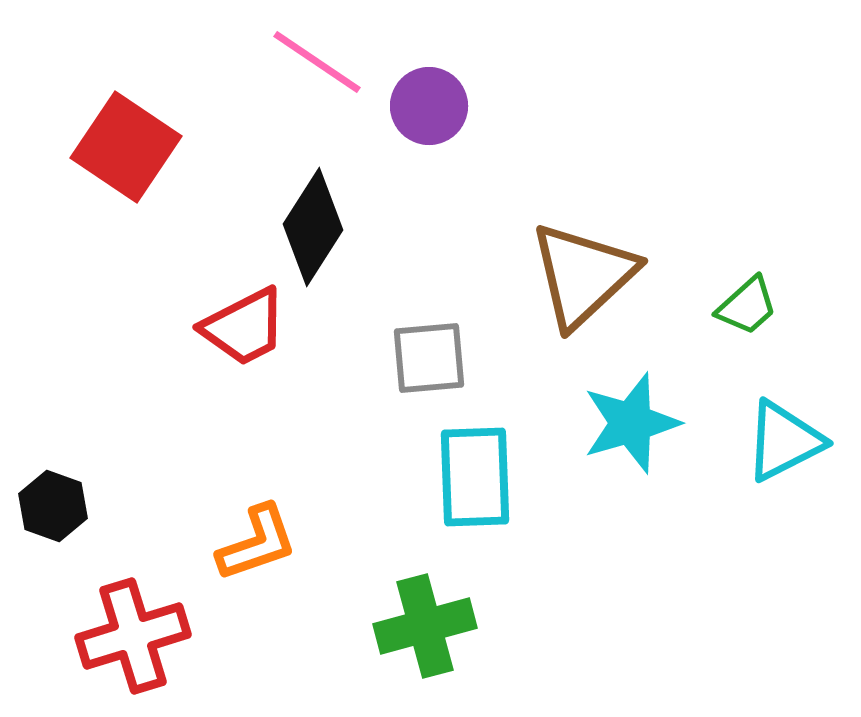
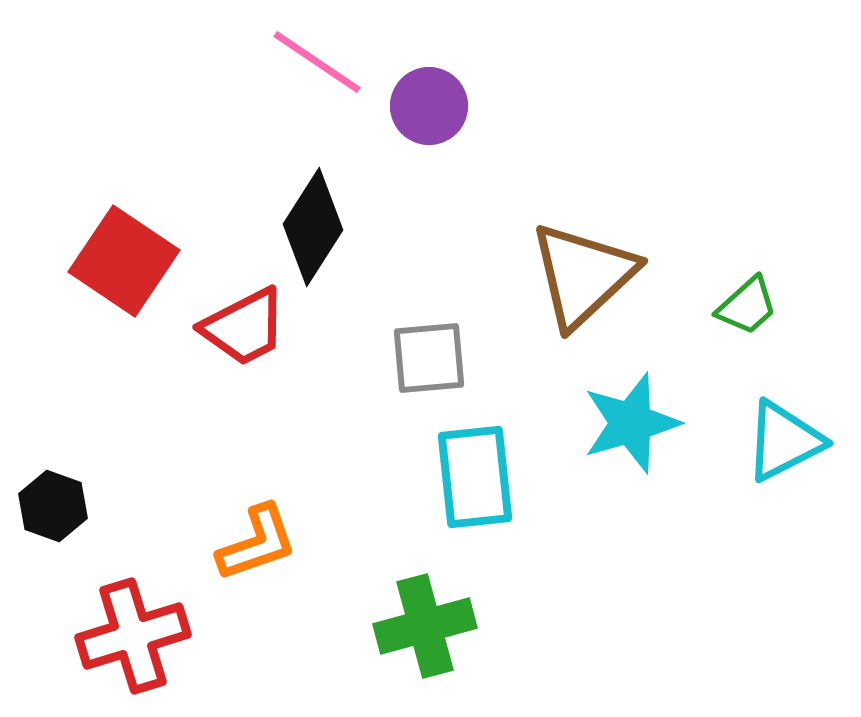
red square: moved 2 px left, 114 px down
cyan rectangle: rotated 4 degrees counterclockwise
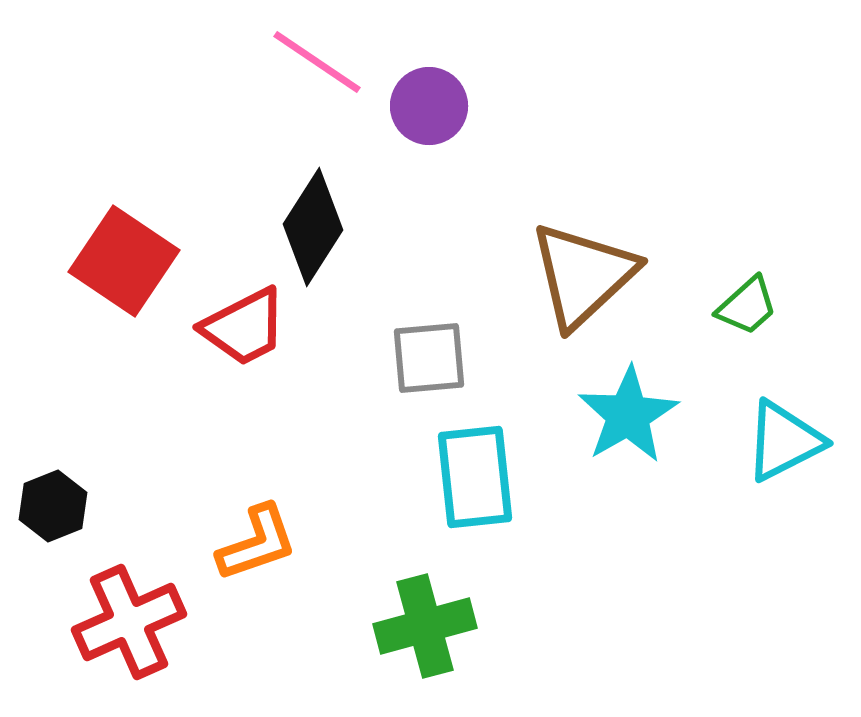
cyan star: moved 3 px left, 8 px up; rotated 14 degrees counterclockwise
black hexagon: rotated 18 degrees clockwise
red cross: moved 4 px left, 14 px up; rotated 7 degrees counterclockwise
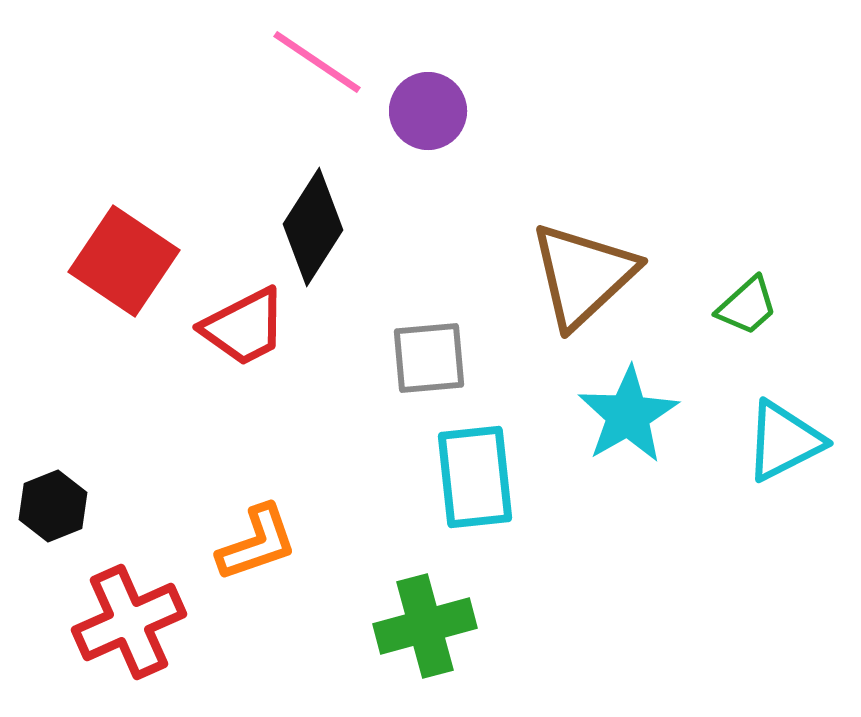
purple circle: moved 1 px left, 5 px down
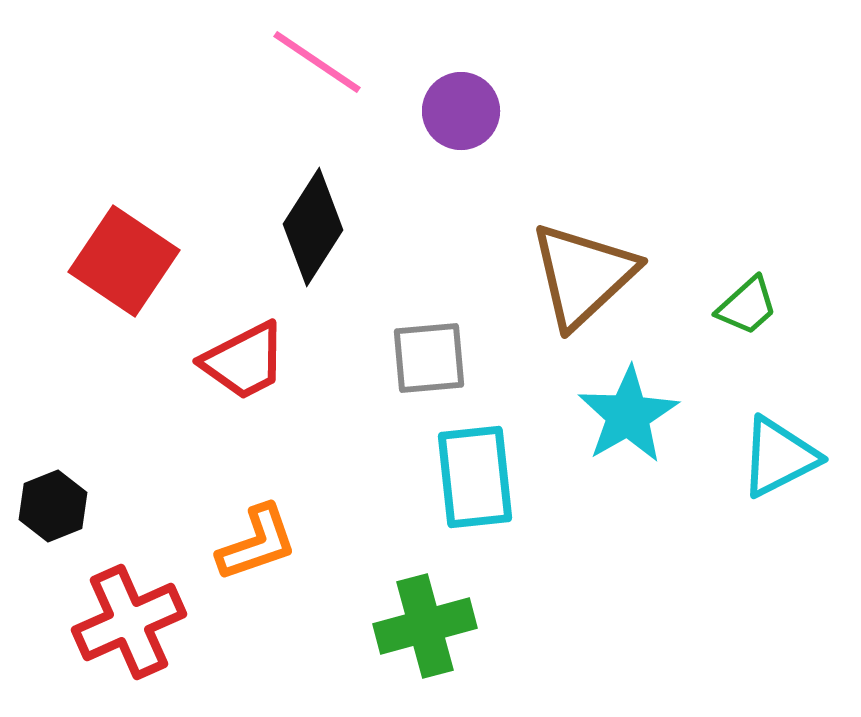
purple circle: moved 33 px right
red trapezoid: moved 34 px down
cyan triangle: moved 5 px left, 16 px down
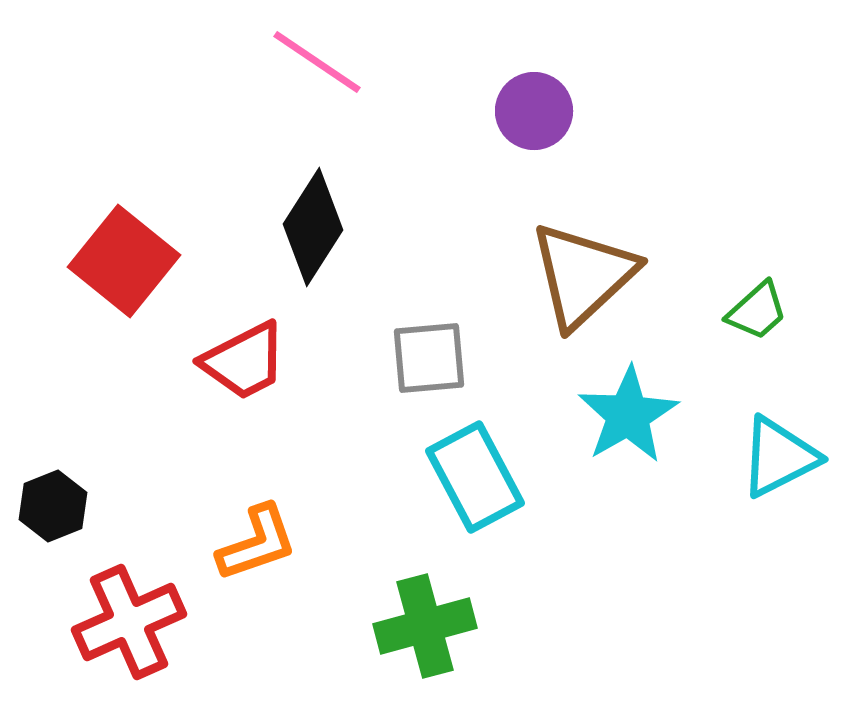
purple circle: moved 73 px right
red square: rotated 5 degrees clockwise
green trapezoid: moved 10 px right, 5 px down
cyan rectangle: rotated 22 degrees counterclockwise
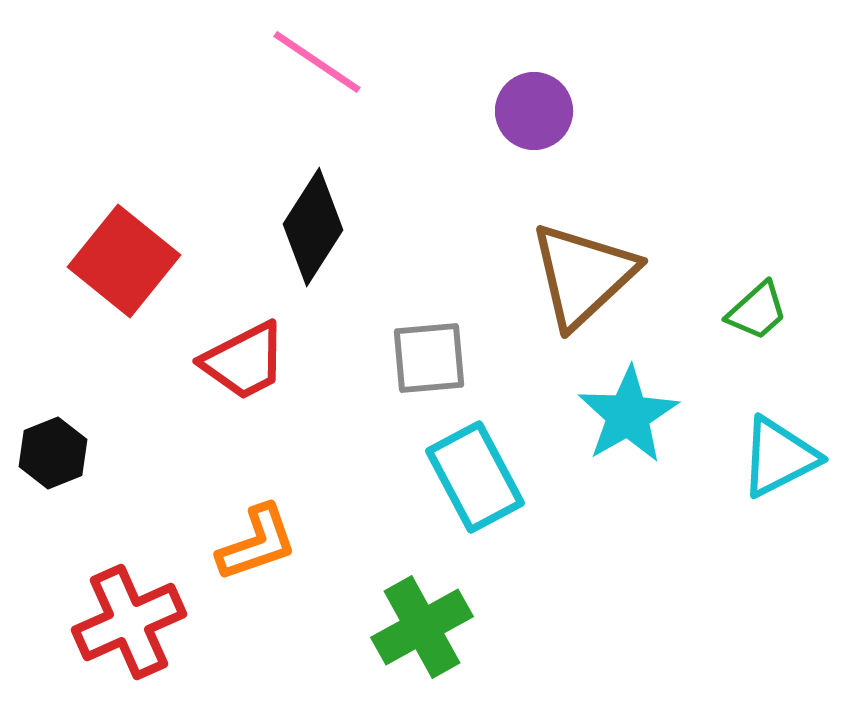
black hexagon: moved 53 px up
green cross: moved 3 px left, 1 px down; rotated 14 degrees counterclockwise
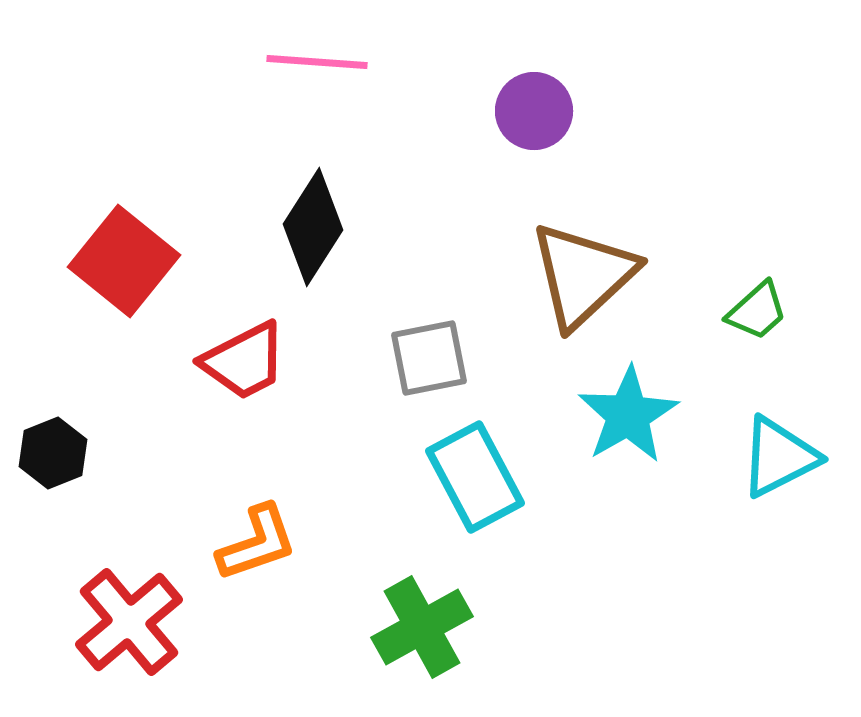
pink line: rotated 30 degrees counterclockwise
gray square: rotated 6 degrees counterclockwise
red cross: rotated 16 degrees counterclockwise
